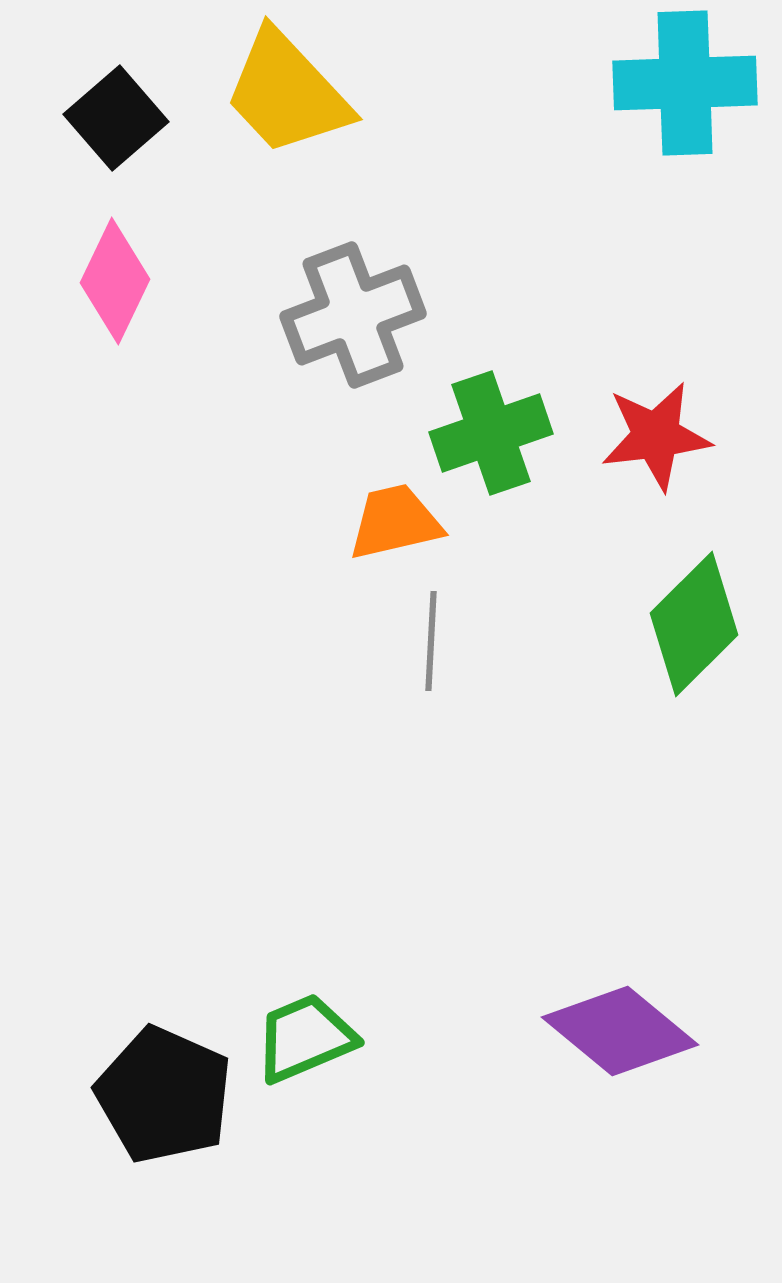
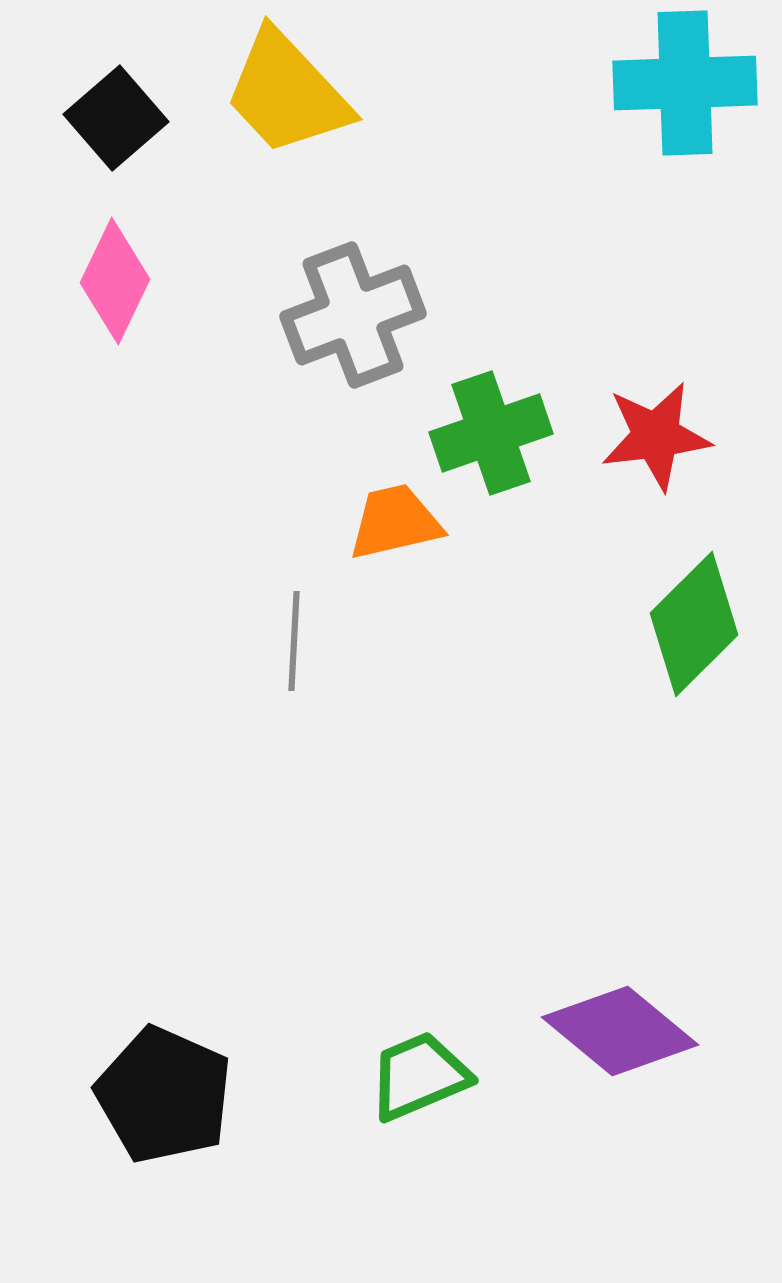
gray line: moved 137 px left
green trapezoid: moved 114 px right, 38 px down
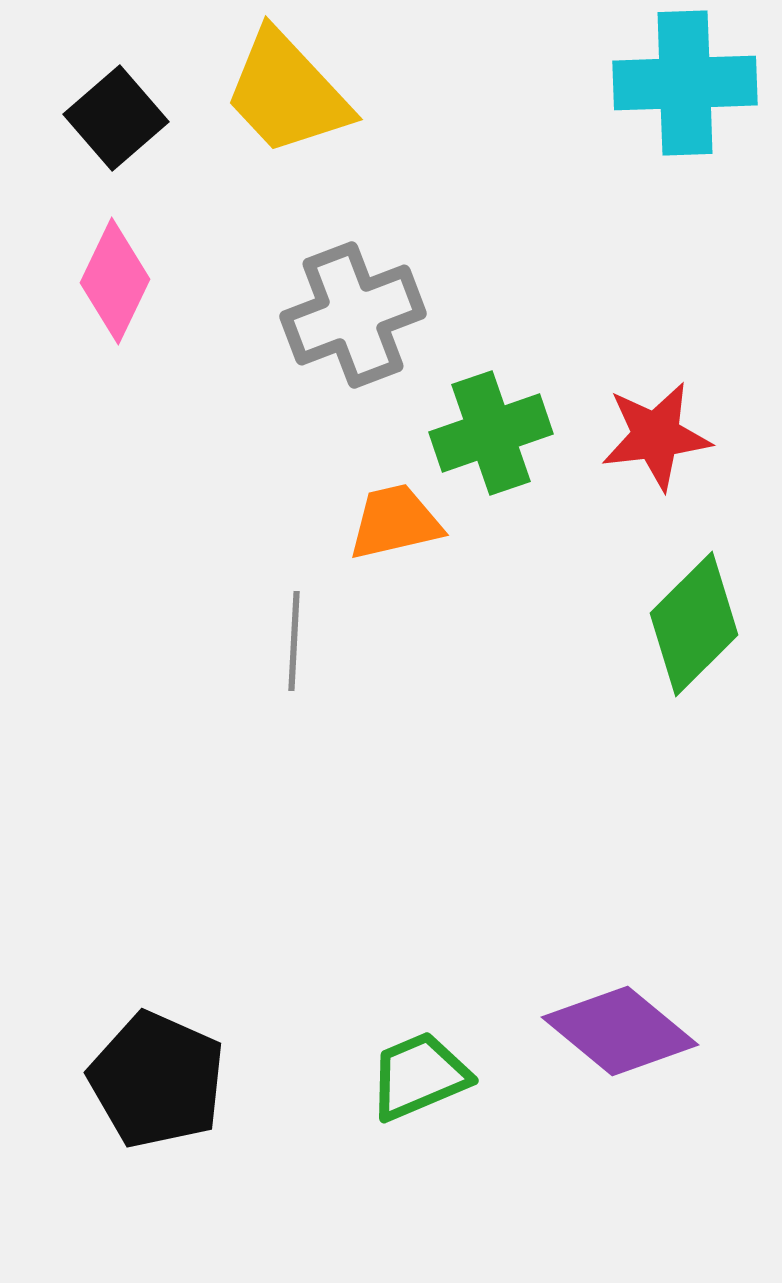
black pentagon: moved 7 px left, 15 px up
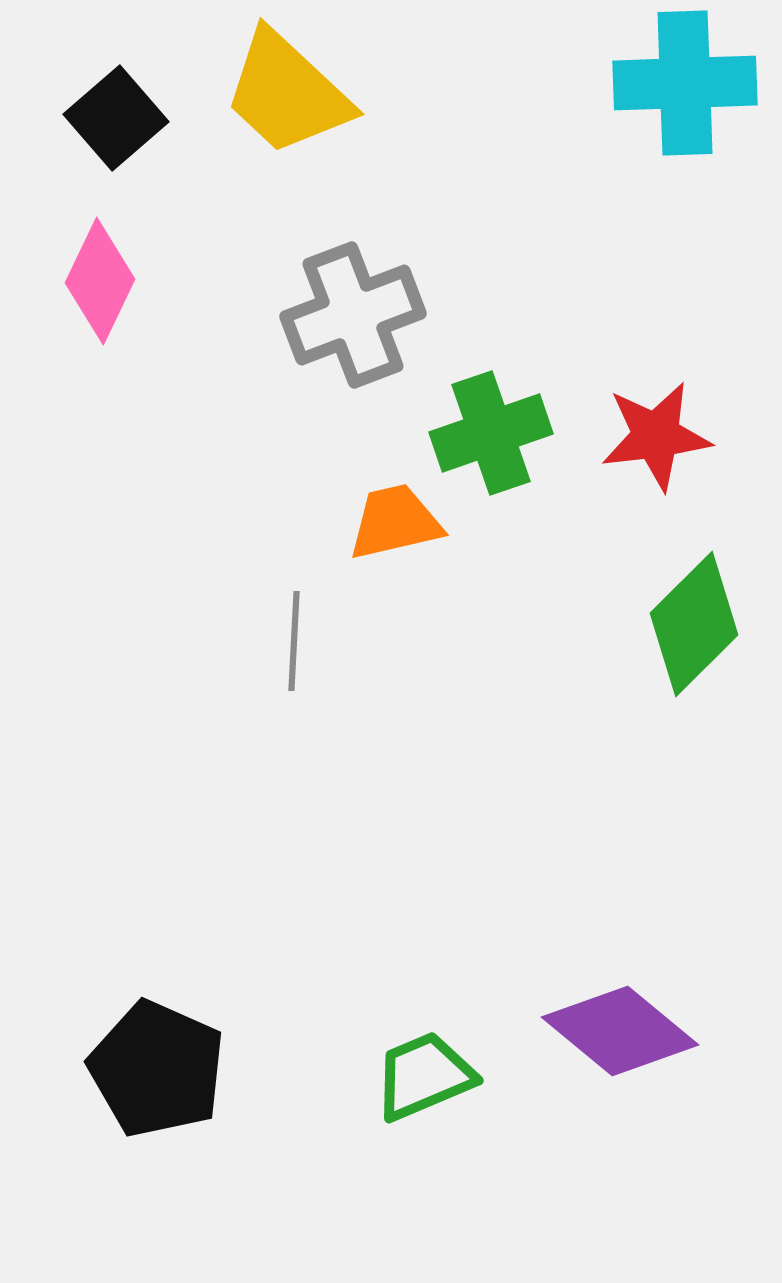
yellow trapezoid: rotated 4 degrees counterclockwise
pink diamond: moved 15 px left
green trapezoid: moved 5 px right
black pentagon: moved 11 px up
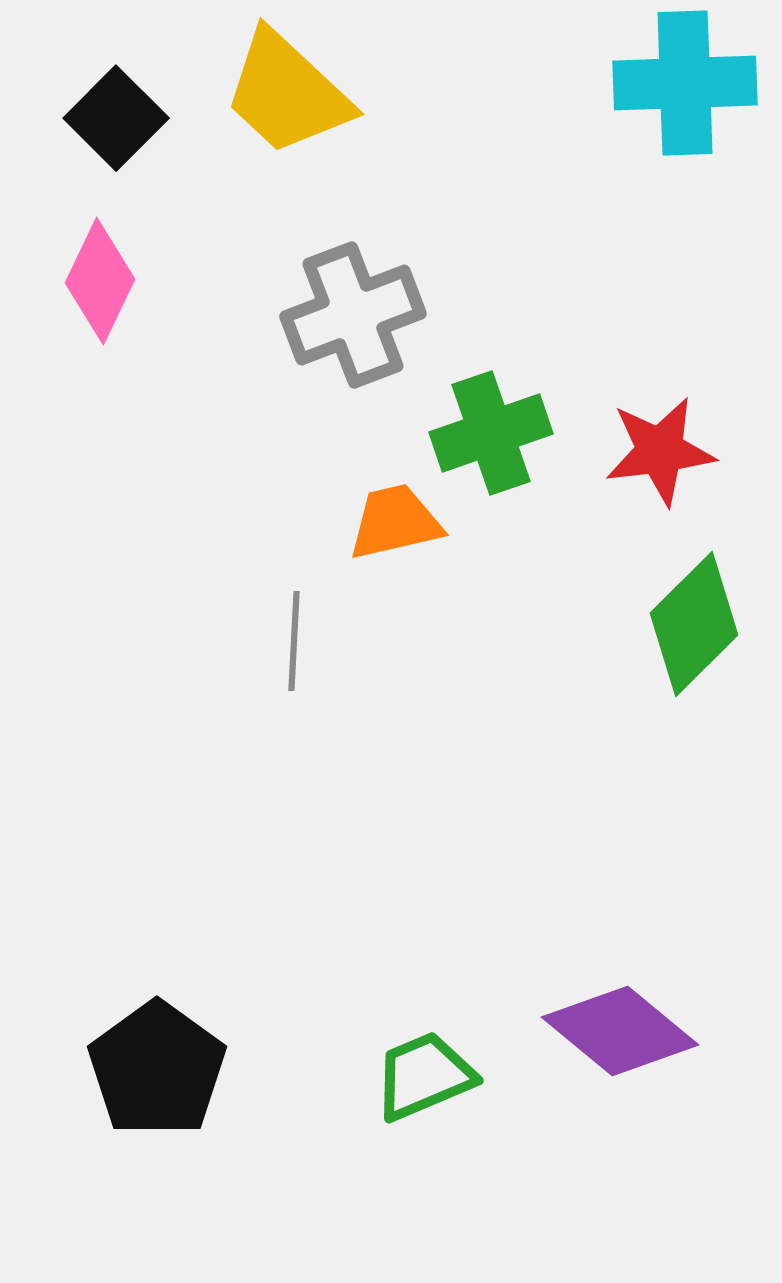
black square: rotated 4 degrees counterclockwise
red star: moved 4 px right, 15 px down
black pentagon: rotated 12 degrees clockwise
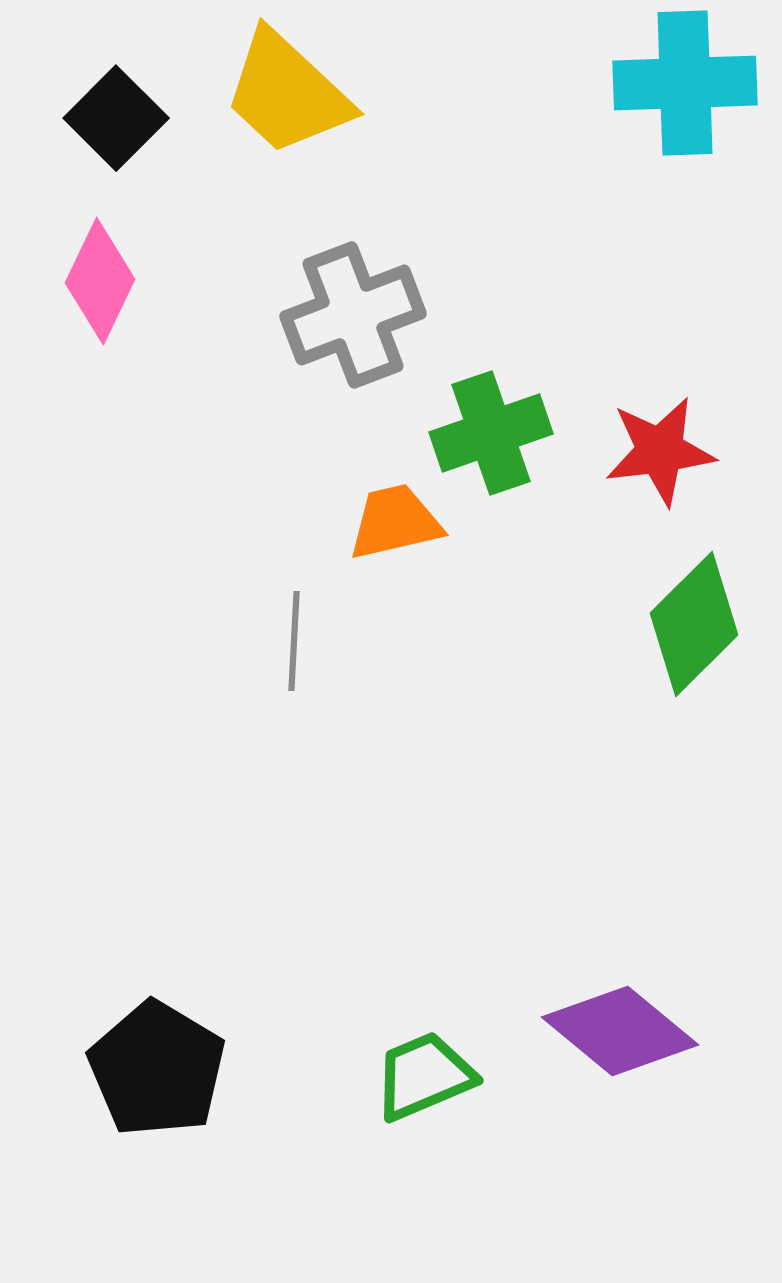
black pentagon: rotated 5 degrees counterclockwise
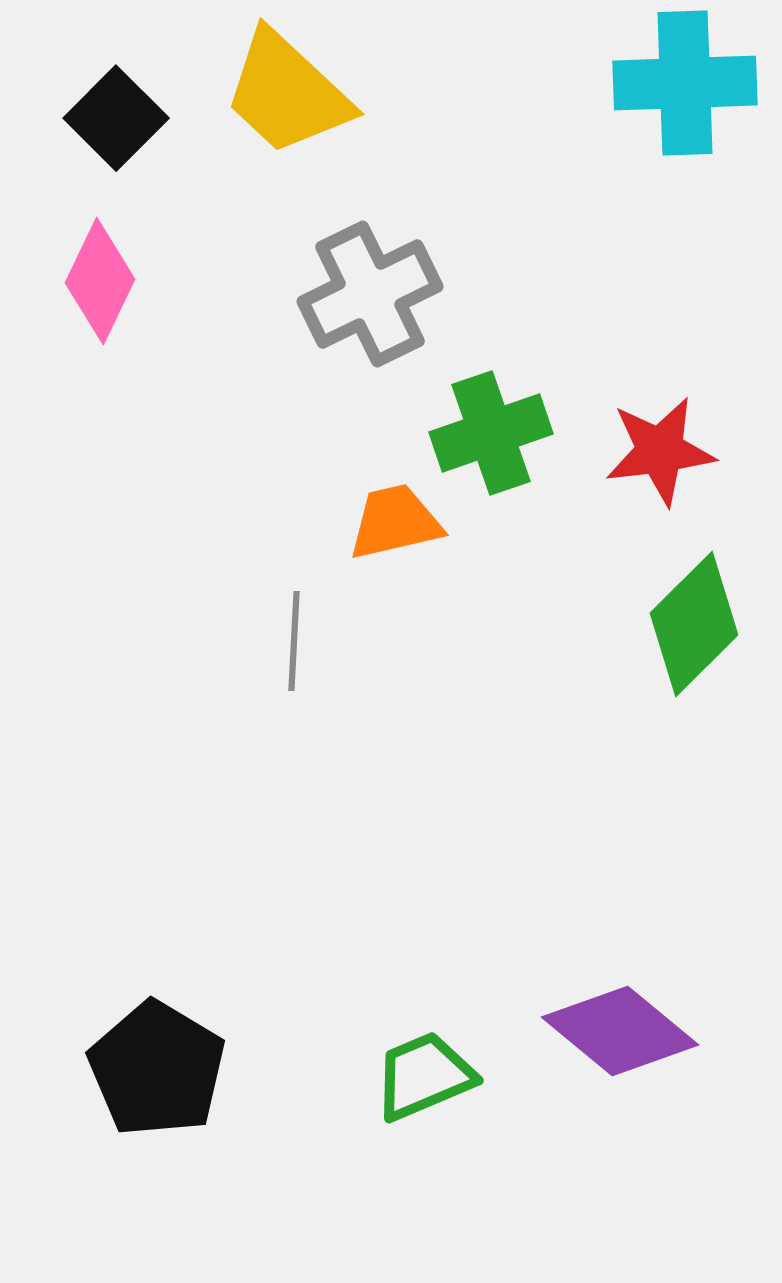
gray cross: moved 17 px right, 21 px up; rotated 5 degrees counterclockwise
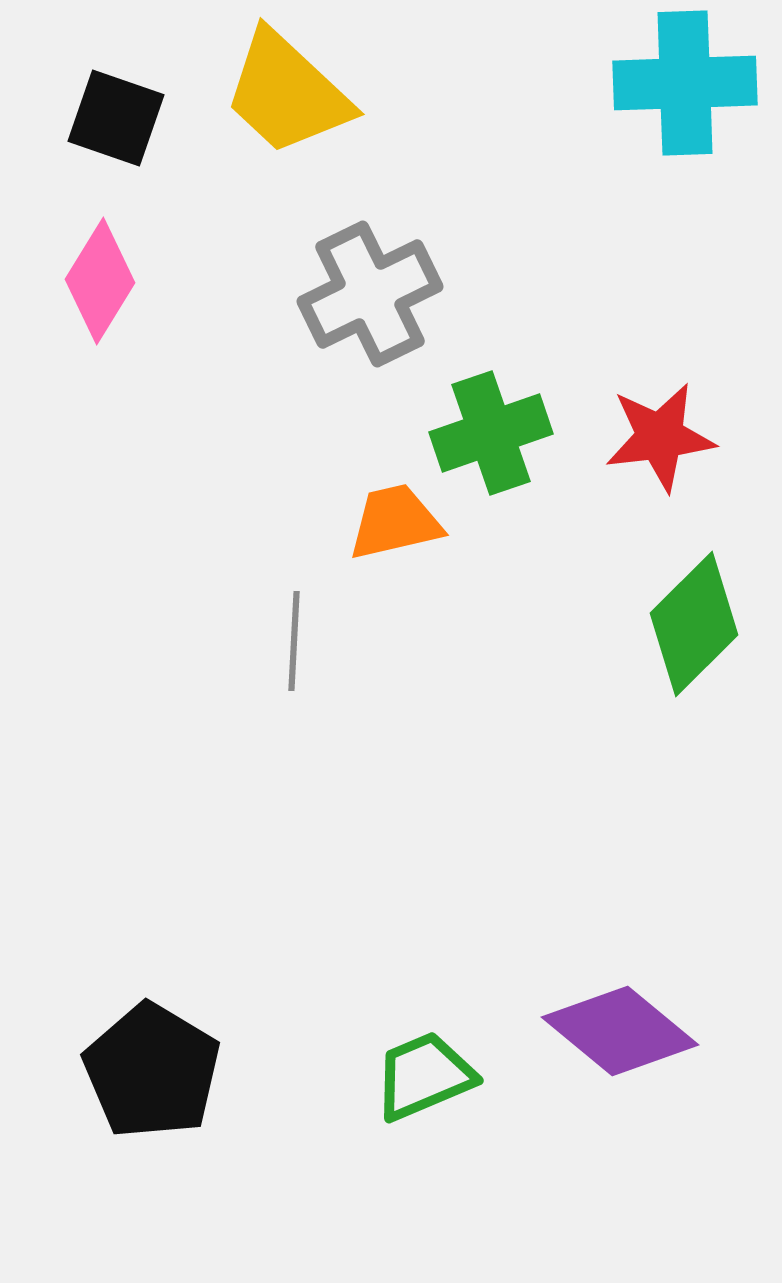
black square: rotated 26 degrees counterclockwise
pink diamond: rotated 6 degrees clockwise
red star: moved 14 px up
black pentagon: moved 5 px left, 2 px down
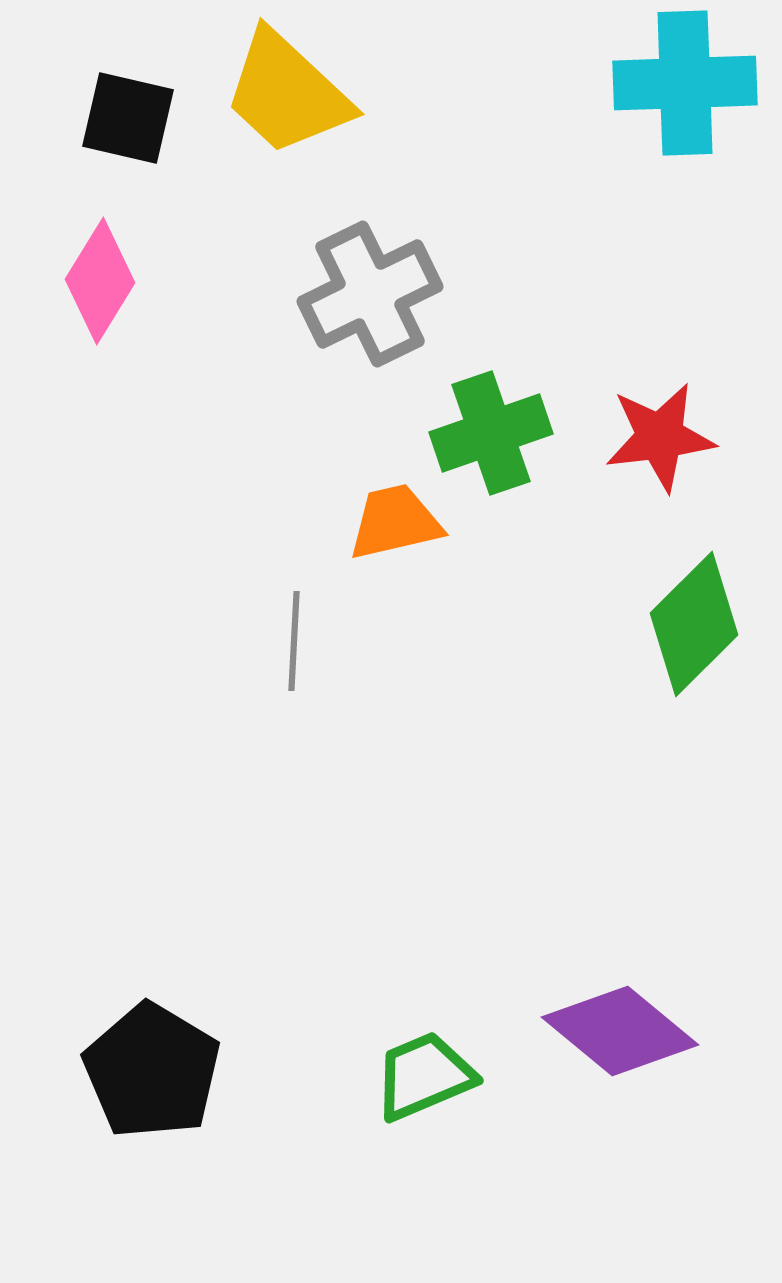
black square: moved 12 px right; rotated 6 degrees counterclockwise
